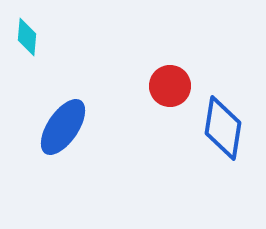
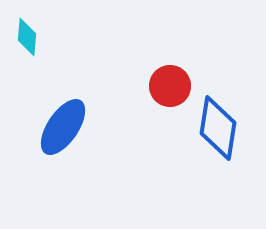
blue diamond: moved 5 px left
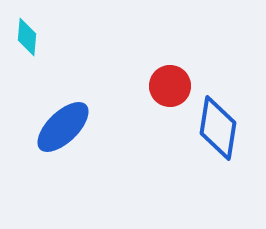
blue ellipse: rotated 12 degrees clockwise
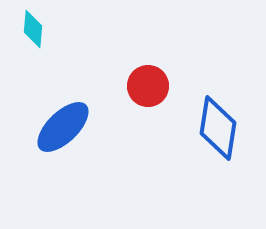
cyan diamond: moved 6 px right, 8 px up
red circle: moved 22 px left
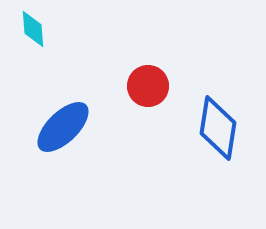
cyan diamond: rotated 9 degrees counterclockwise
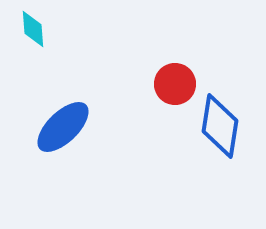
red circle: moved 27 px right, 2 px up
blue diamond: moved 2 px right, 2 px up
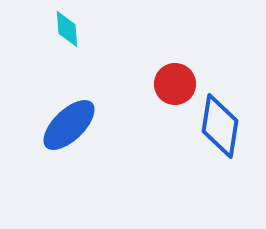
cyan diamond: moved 34 px right
blue ellipse: moved 6 px right, 2 px up
